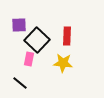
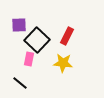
red rectangle: rotated 24 degrees clockwise
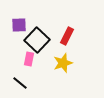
yellow star: rotated 24 degrees counterclockwise
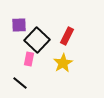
yellow star: rotated 12 degrees counterclockwise
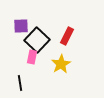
purple square: moved 2 px right, 1 px down
pink rectangle: moved 3 px right, 2 px up
yellow star: moved 2 px left, 1 px down
black line: rotated 42 degrees clockwise
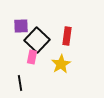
red rectangle: rotated 18 degrees counterclockwise
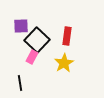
pink rectangle: rotated 16 degrees clockwise
yellow star: moved 3 px right, 1 px up
